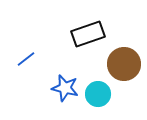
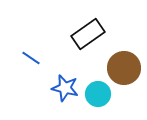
black rectangle: rotated 16 degrees counterclockwise
blue line: moved 5 px right, 1 px up; rotated 72 degrees clockwise
brown circle: moved 4 px down
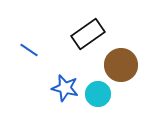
blue line: moved 2 px left, 8 px up
brown circle: moved 3 px left, 3 px up
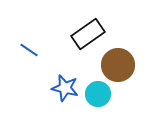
brown circle: moved 3 px left
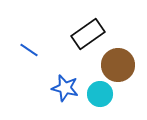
cyan circle: moved 2 px right
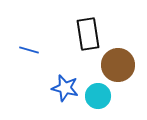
black rectangle: rotated 64 degrees counterclockwise
blue line: rotated 18 degrees counterclockwise
cyan circle: moved 2 px left, 2 px down
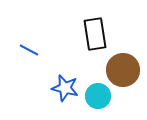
black rectangle: moved 7 px right
blue line: rotated 12 degrees clockwise
brown circle: moved 5 px right, 5 px down
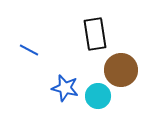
brown circle: moved 2 px left
